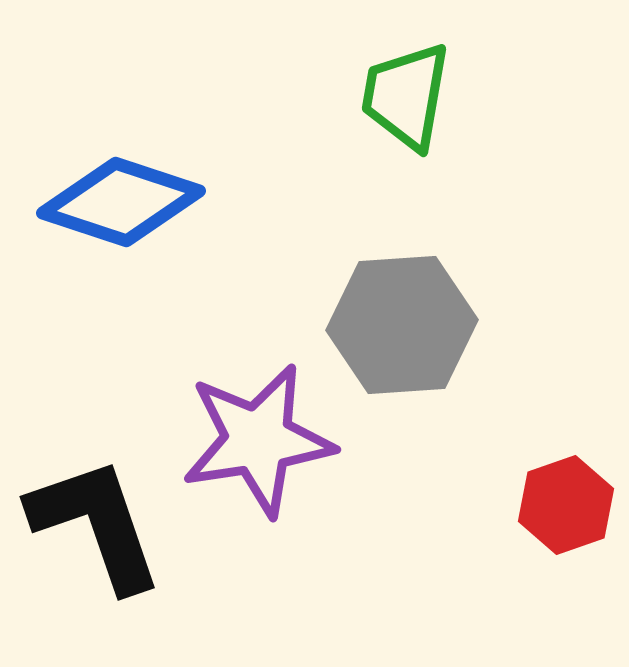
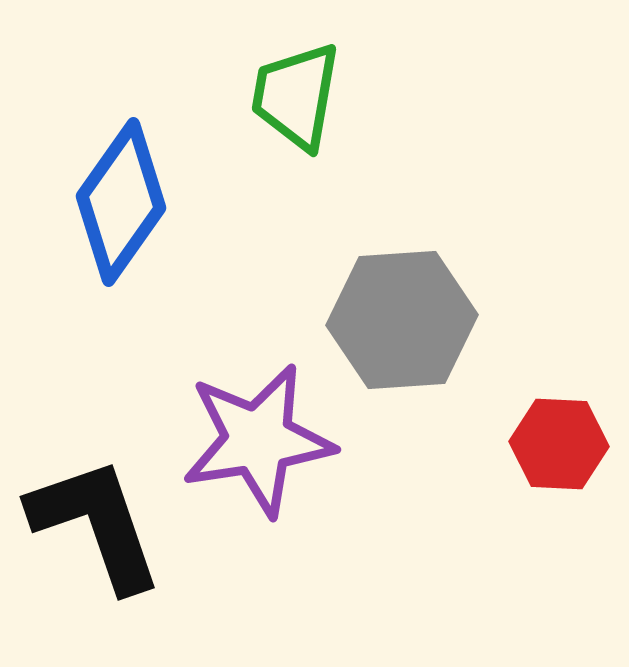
green trapezoid: moved 110 px left
blue diamond: rotated 73 degrees counterclockwise
gray hexagon: moved 5 px up
red hexagon: moved 7 px left, 61 px up; rotated 22 degrees clockwise
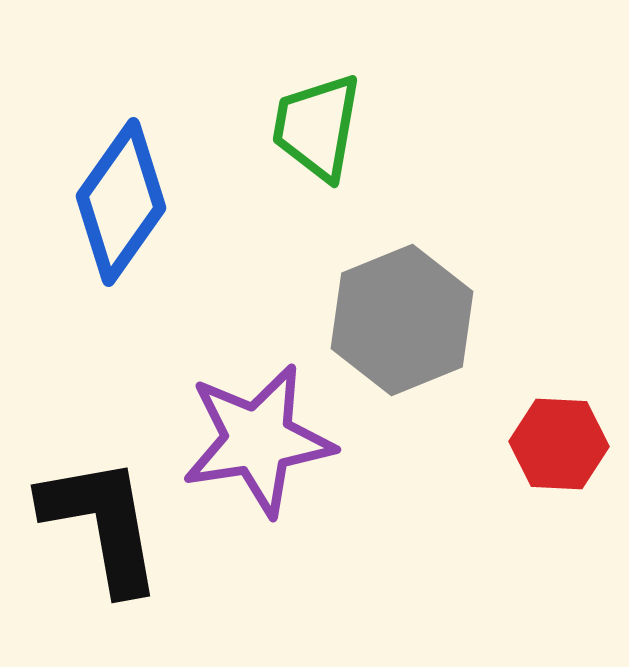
green trapezoid: moved 21 px right, 31 px down
gray hexagon: rotated 18 degrees counterclockwise
black L-shape: moved 6 px right; rotated 9 degrees clockwise
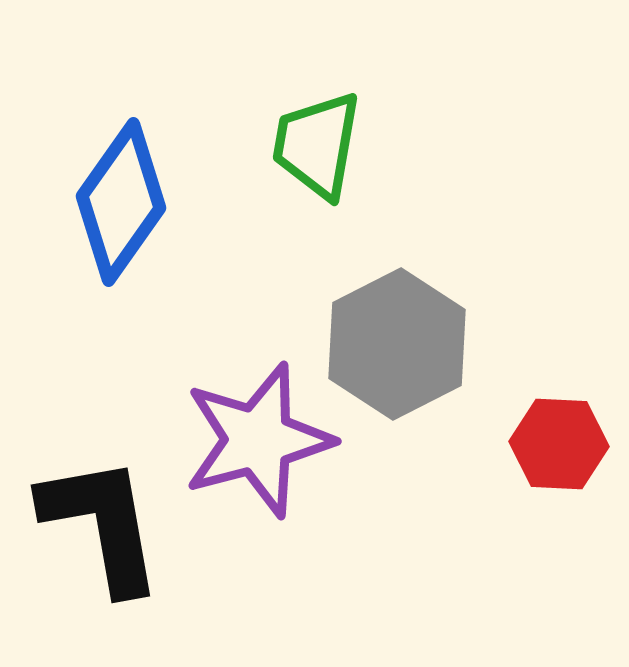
green trapezoid: moved 18 px down
gray hexagon: moved 5 px left, 24 px down; rotated 5 degrees counterclockwise
purple star: rotated 6 degrees counterclockwise
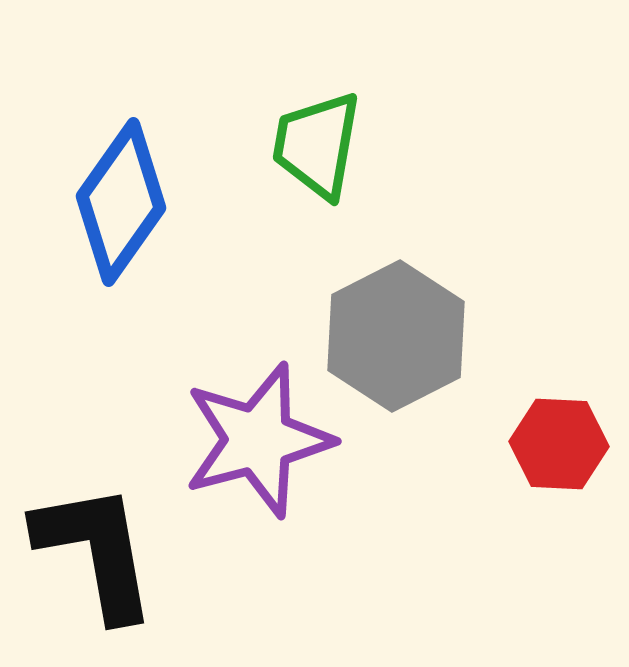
gray hexagon: moved 1 px left, 8 px up
black L-shape: moved 6 px left, 27 px down
